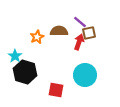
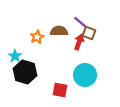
brown square: rotated 32 degrees clockwise
red square: moved 4 px right
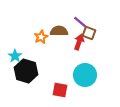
orange star: moved 4 px right
black hexagon: moved 1 px right, 1 px up
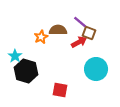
brown semicircle: moved 1 px left, 1 px up
red arrow: rotated 42 degrees clockwise
cyan circle: moved 11 px right, 6 px up
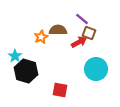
purple line: moved 2 px right, 3 px up
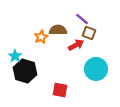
red arrow: moved 3 px left, 3 px down
black hexagon: moved 1 px left
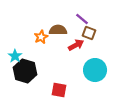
cyan circle: moved 1 px left, 1 px down
red square: moved 1 px left
